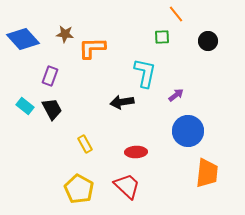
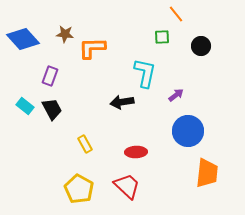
black circle: moved 7 px left, 5 px down
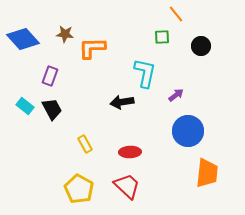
red ellipse: moved 6 px left
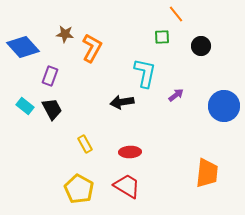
blue diamond: moved 8 px down
orange L-shape: rotated 120 degrees clockwise
blue circle: moved 36 px right, 25 px up
red trapezoid: rotated 12 degrees counterclockwise
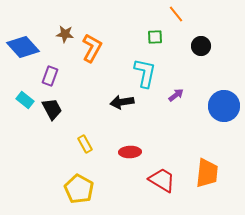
green square: moved 7 px left
cyan rectangle: moved 6 px up
red trapezoid: moved 35 px right, 6 px up
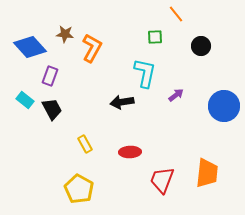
blue diamond: moved 7 px right
red trapezoid: rotated 100 degrees counterclockwise
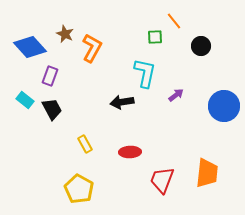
orange line: moved 2 px left, 7 px down
brown star: rotated 18 degrees clockwise
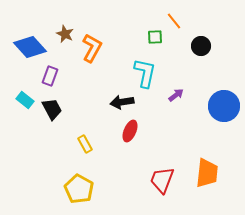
red ellipse: moved 21 px up; rotated 65 degrees counterclockwise
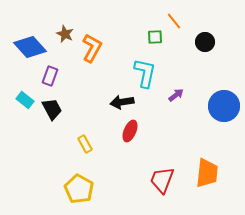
black circle: moved 4 px right, 4 px up
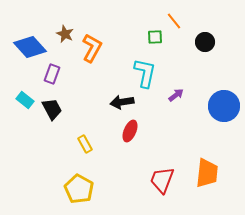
purple rectangle: moved 2 px right, 2 px up
